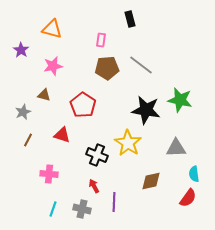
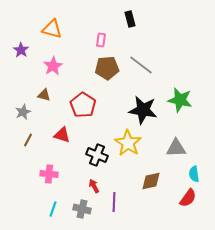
pink star: rotated 18 degrees counterclockwise
black star: moved 3 px left
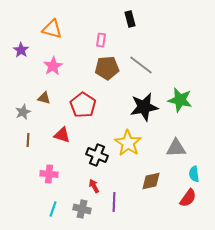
brown triangle: moved 3 px down
black star: moved 1 px right, 3 px up; rotated 20 degrees counterclockwise
brown line: rotated 24 degrees counterclockwise
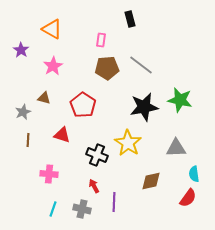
orange triangle: rotated 15 degrees clockwise
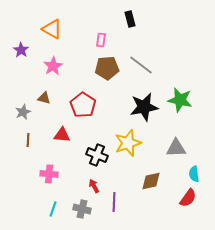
red triangle: rotated 12 degrees counterclockwise
yellow star: rotated 20 degrees clockwise
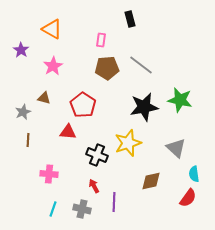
red triangle: moved 6 px right, 3 px up
gray triangle: rotated 45 degrees clockwise
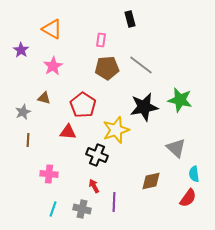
yellow star: moved 12 px left, 13 px up
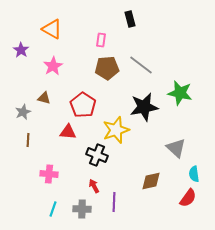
green star: moved 7 px up
gray cross: rotated 12 degrees counterclockwise
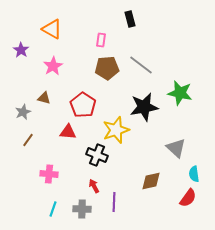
brown line: rotated 32 degrees clockwise
